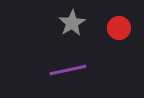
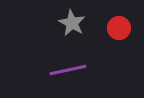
gray star: rotated 12 degrees counterclockwise
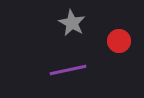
red circle: moved 13 px down
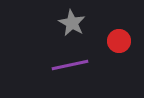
purple line: moved 2 px right, 5 px up
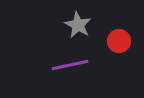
gray star: moved 6 px right, 2 px down
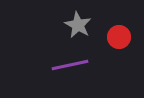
red circle: moved 4 px up
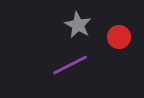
purple line: rotated 15 degrees counterclockwise
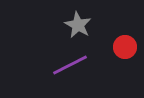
red circle: moved 6 px right, 10 px down
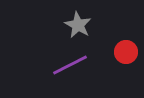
red circle: moved 1 px right, 5 px down
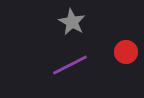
gray star: moved 6 px left, 3 px up
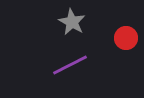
red circle: moved 14 px up
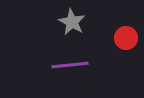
purple line: rotated 21 degrees clockwise
